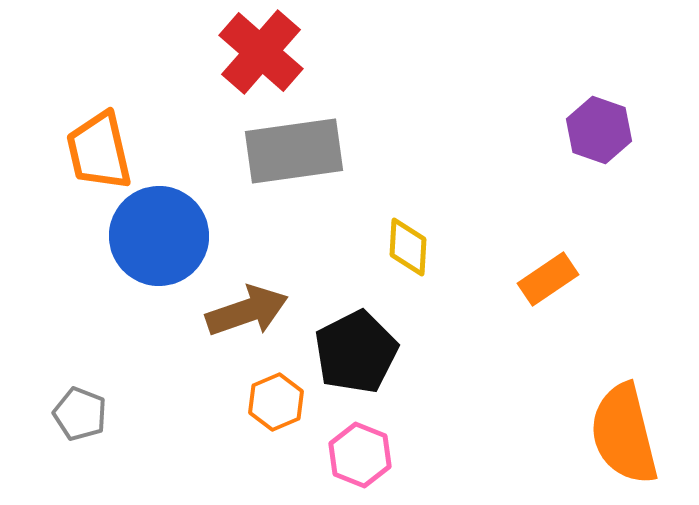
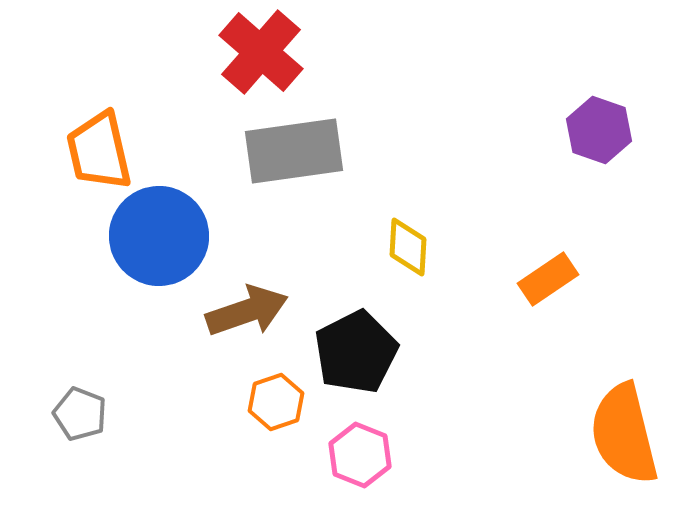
orange hexagon: rotated 4 degrees clockwise
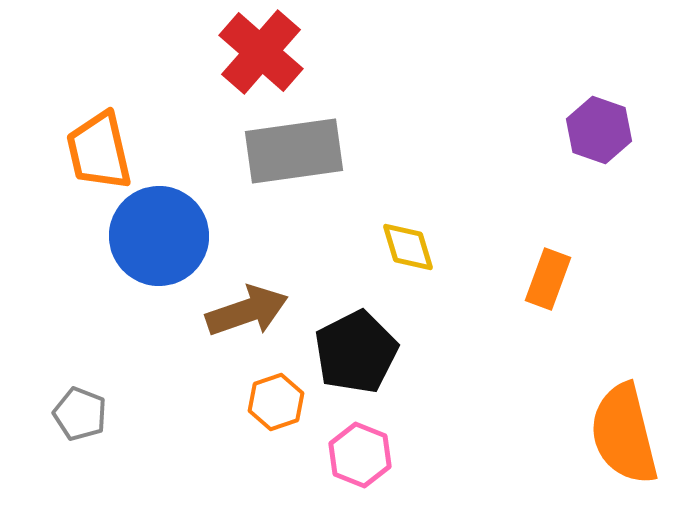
yellow diamond: rotated 20 degrees counterclockwise
orange rectangle: rotated 36 degrees counterclockwise
